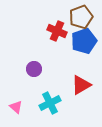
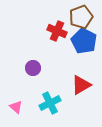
blue pentagon: rotated 25 degrees counterclockwise
purple circle: moved 1 px left, 1 px up
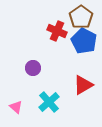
brown pentagon: rotated 15 degrees counterclockwise
red triangle: moved 2 px right
cyan cross: moved 1 px left, 1 px up; rotated 15 degrees counterclockwise
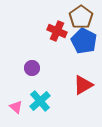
purple circle: moved 1 px left
cyan cross: moved 9 px left, 1 px up
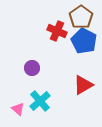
pink triangle: moved 2 px right, 2 px down
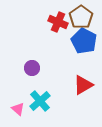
red cross: moved 1 px right, 9 px up
